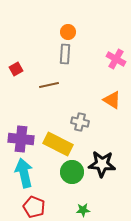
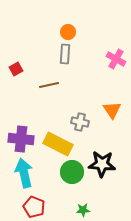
orange triangle: moved 10 px down; rotated 24 degrees clockwise
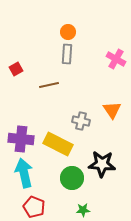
gray rectangle: moved 2 px right
gray cross: moved 1 px right, 1 px up
green circle: moved 6 px down
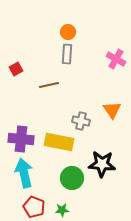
yellow rectangle: moved 1 px right, 2 px up; rotated 16 degrees counterclockwise
green star: moved 21 px left
